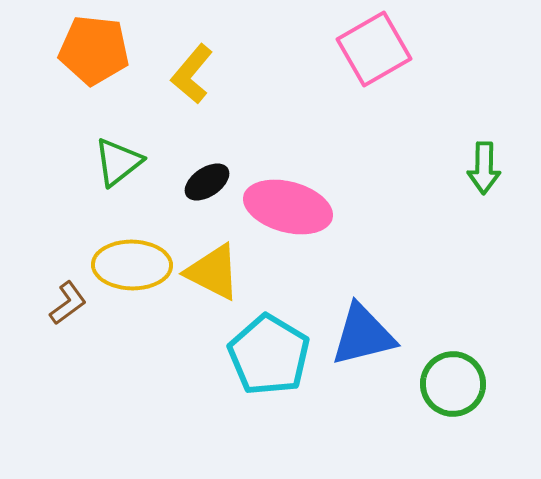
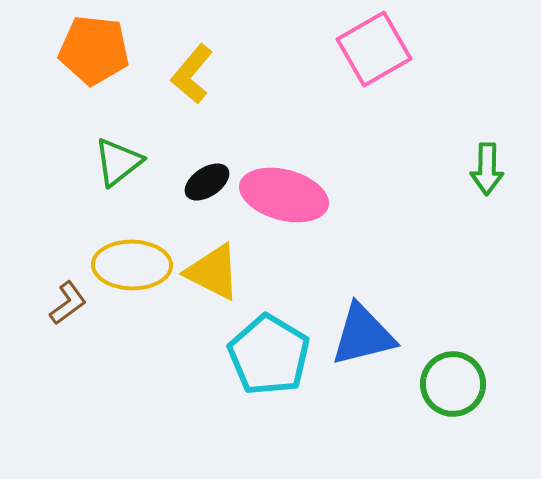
green arrow: moved 3 px right, 1 px down
pink ellipse: moved 4 px left, 12 px up
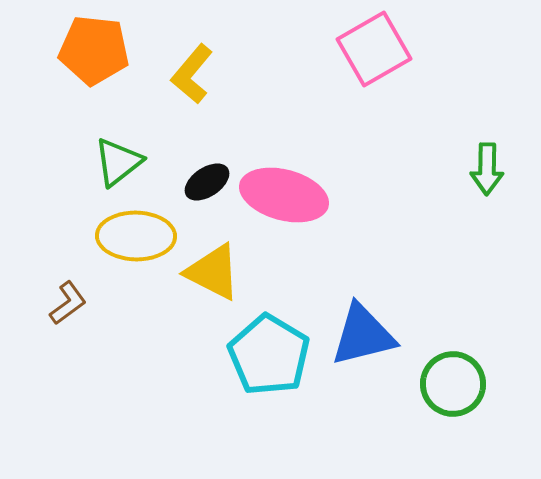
yellow ellipse: moved 4 px right, 29 px up
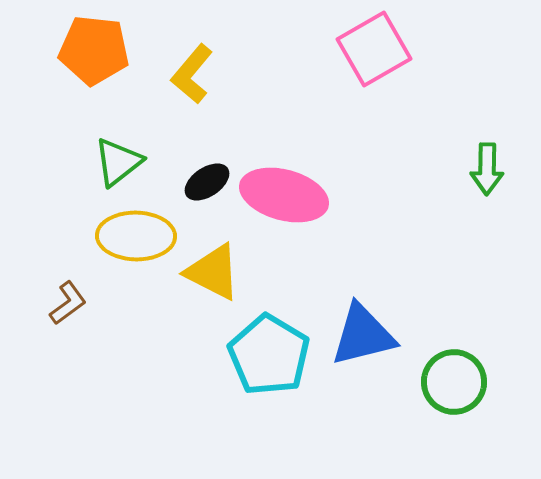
green circle: moved 1 px right, 2 px up
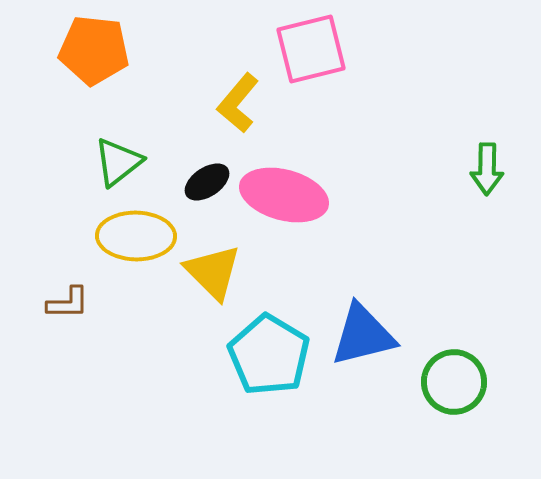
pink square: moved 63 px left; rotated 16 degrees clockwise
yellow L-shape: moved 46 px right, 29 px down
yellow triangle: rotated 18 degrees clockwise
brown L-shape: rotated 36 degrees clockwise
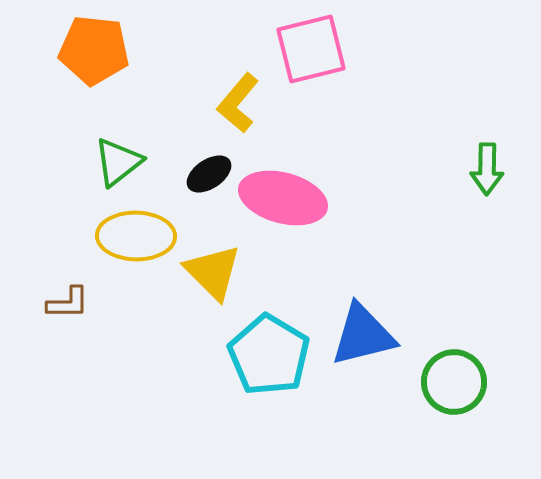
black ellipse: moved 2 px right, 8 px up
pink ellipse: moved 1 px left, 3 px down
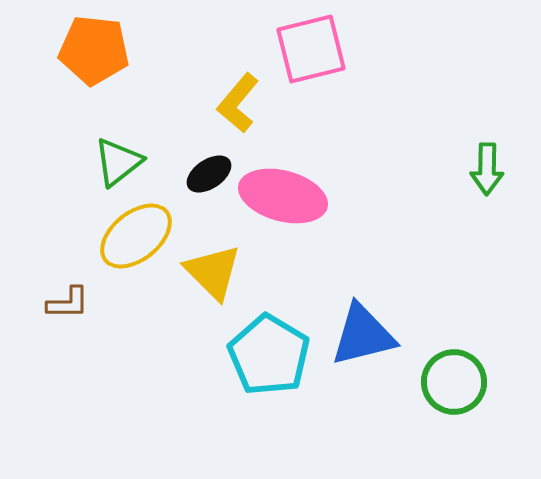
pink ellipse: moved 2 px up
yellow ellipse: rotated 40 degrees counterclockwise
